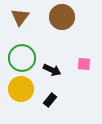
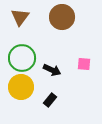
yellow circle: moved 2 px up
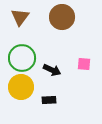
black rectangle: moved 1 px left; rotated 48 degrees clockwise
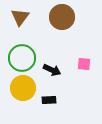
yellow circle: moved 2 px right, 1 px down
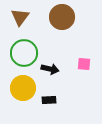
green circle: moved 2 px right, 5 px up
black arrow: moved 2 px left, 1 px up; rotated 12 degrees counterclockwise
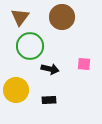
green circle: moved 6 px right, 7 px up
yellow circle: moved 7 px left, 2 px down
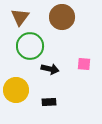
black rectangle: moved 2 px down
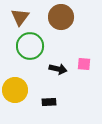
brown circle: moved 1 px left
black arrow: moved 8 px right
yellow circle: moved 1 px left
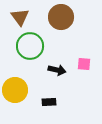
brown triangle: rotated 12 degrees counterclockwise
black arrow: moved 1 px left, 1 px down
